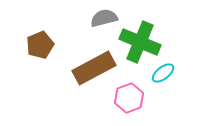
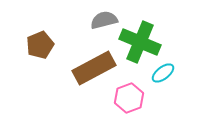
gray semicircle: moved 2 px down
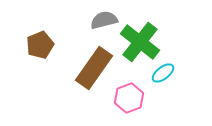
green cross: rotated 15 degrees clockwise
brown rectangle: rotated 27 degrees counterclockwise
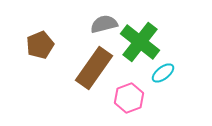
gray semicircle: moved 4 px down
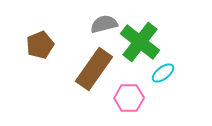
brown rectangle: moved 1 px down
pink hexagon: rotated 20 degrees clockwise
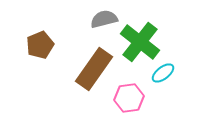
gray semicircle: moved 5 px up
pink hexagon: rotated 8 degrees counterclockwise
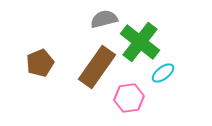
brown pentagon: moved 18 px down
brown rectangle: moved 3 px right, 2 px up
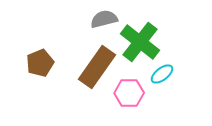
cyan ellipse: moved 1 px left, 1 px down
pink hexagon: moved 5 px up; rotated 8 degrees clockwise
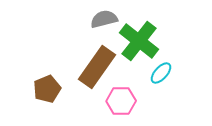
green cross: moved 1 px left, 1 px up
brown pentagon: moved 7 px right, 26 px down
cyan ellipse: moved 1 px left, 1 px up; rotated 10 degrees counterclockwise
pink hexagon: moved 8 px left, 8 px down
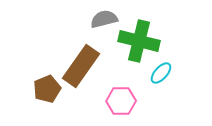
green cross: rotated 24 degrees counterclockwise
brown rectangle: moved 16 px left, 1 px up
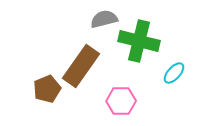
cyan ellipse: moved 13 px right
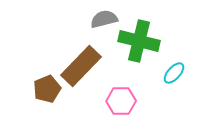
brown rectangle: rotated 9 degrees clockwise
